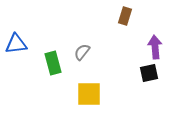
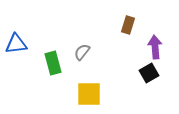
brown rectangle: moved 3 px right, 9 px down
black square: rotated 18 degrees counterclockwise
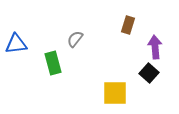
gray semicircle: moved 7 px left, 13 px up
black square: rotated 18 degrees counterclockwise
yellow square: moved 26 px right, 1 px up
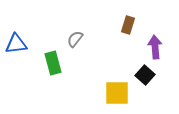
black square: moved 4 px left, 2 px down
yellow square: moved 2 px right
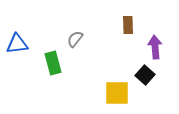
brown rectangle: rotated 18 degrees counterclockwise
blue triangle: moved 1 px right
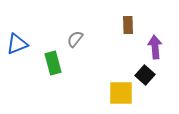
blue triangle: rotated 15 degrees counterclockwise
yellow square: moved 4 px right
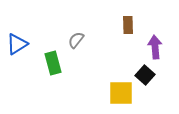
gray semicircle: moved 1 px right, 1 px down
blue triangle: rotated 10 degrees counterclockwise
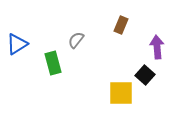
brown rectangle: moved 7 px left; rotated 24 degrees clockwise
purple arrow: moved 2 px right
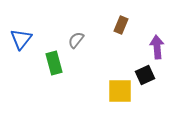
blue triangle: moved 4 px right, 5 px up; rotated 20 degrees counterclockwise
green rectangle: moved 1 px right
black square: rotated 24 degrees clockwise
yellow square: moved 1 px left, 2 px up
